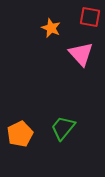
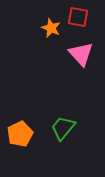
red square: moved 12 px left
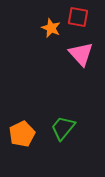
orange pentagon: moved 2 px right
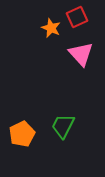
red square: moved 1 px left; rotated 35 degrees counterclockwise
green trapezoid: moved 2 px up; rotated 12 degrees counterclockwise
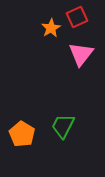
orange star: rotated 18 degrees clockwise
pink triangle: rotated 20 degrees clockwise
orange pentagon: rotated 15 degrees counterclockwise
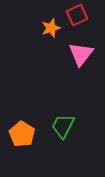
red square: moved 2 px up
orange star: rotated 12 degrees clockwise
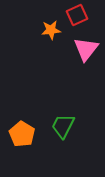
orange star: moved 2 px down; rotated 12 degrees clockwise
pink triangle: moved 5 px right, 5 px up
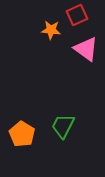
orange star: rotated 12 degrees clockwise
pink triangle: rotated 32 degrees counterclockwise
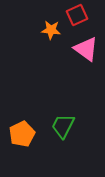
orange pentagon: rotated 15 degrees clockwise
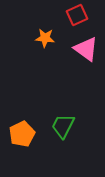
orange star: moved 6 px left, 8 px down
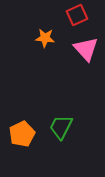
pink triangle: rotated 12 degrees clockwise
green trapezoid: moved 2 px left, 1 px down
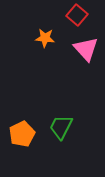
red square: rotated 25 degrees counterclockwise
